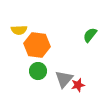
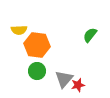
green circle: moved 1 px left
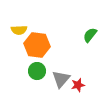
gray triangle: moved 3 px left
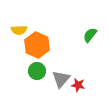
orange hexagon: rotated 15 degrees clockwise
red star: rotated 24 degrees clockwise
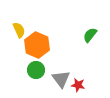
yellow semicircle: rotated 112 degrees counterclockwise
green circle: moved 1 px left, 1 px up
gray triangle: rotated 18 degrees counterclockwise
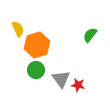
yellow semicircle: moved 1 px left, 1 px up
orange hexagon: rotated 20 degrees clockwise
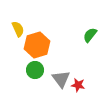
green circle: moved 1 px left
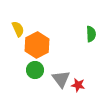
green semicircle: moved 1 px right, 1 px up; rotated 140 degrees clockwise
orange hexagon: rotated 10 degrees counterclockwise
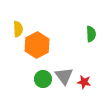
yellow semicircle: rotated 21 degrees clockwise
green circle: moved 8 px right, 9 px down
gray triangle: moved 3 px right, 3 px up
red star: moved 6 px right, 3 px up
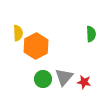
yellow semicircle: moved 4 px down
orange hexagon: moved 1 px left, 1 px down
gray triangle: moved 1 px down; rotated 18 degrees clockwise
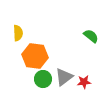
green semicircle: moved 2 px down; rotated 49 degrees counterclockwise
orange hexagon: moved 1 px left, 10 px down; rotated 25 degrees counterclockwise
gray triangle: rotated 12 degrees clockwise
red star: rotated 16 degrees counterclockwise
